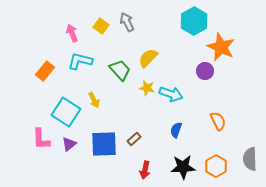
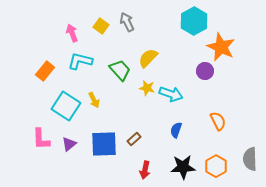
cyan square: moved 6 px up
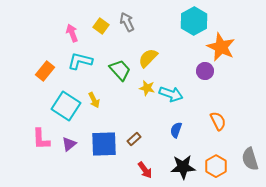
gray semicircle: rotated 15 degrees counterclockwise
red arrow: rotated 48 degrees counterclockwise
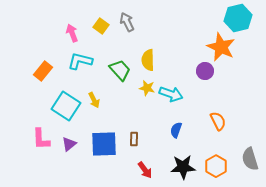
cyan hexagon: moved 44 px right, 3 px up; rotated 16 degrees clockwise
yellow semicircle: moved 2 px down; rotated 45 degrees counterclockwise
orange rectangle: moved 2 px left
brown rectangle: rotated 48 degrees counterclockwise
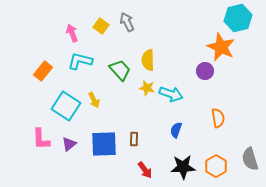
orange semicircle: moved 3 px up; rotated 18 degrees clockwise
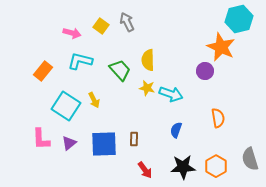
cyan hexagon: moved 1 px right, 1 px down
pink arrow: rotated 126 degrees clockwise
purple triangle: moved 1 px up
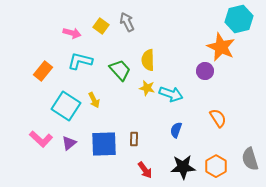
orange semicircle: rotated 24 degrees counterclockwise
pink L-shape: rotated 45 degrees counterclockwise
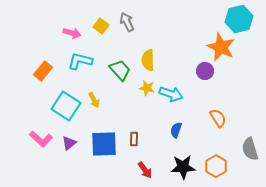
gray semicircle: moved 10 px up
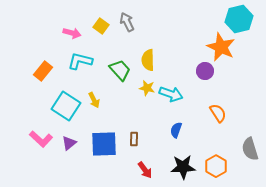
orange semicircle: moved 5 px up
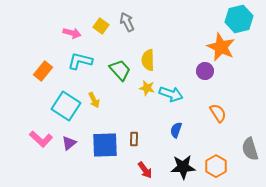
blue square: moved 1 px right, 1 px down
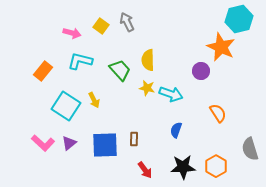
purple circle: moved 4 px left
pink L-shape: moved 2 px right, 4 px down
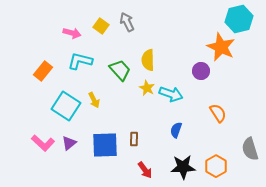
yellow star: rotated 14 degrees clockwise
